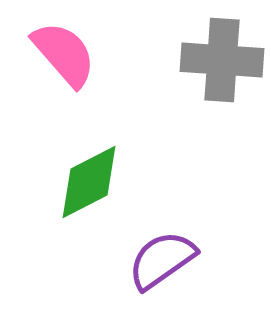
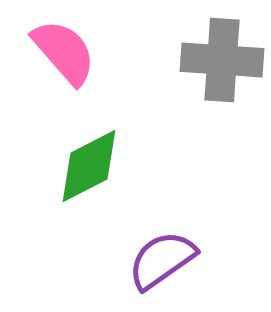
pink semicircle: moved 2 px up
green diamond: moved 16 px up
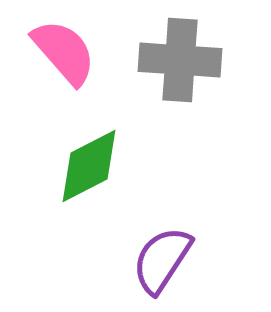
gray cross: moved 42 px left
purple semicircle: rotated 22 degrees counterclockwise
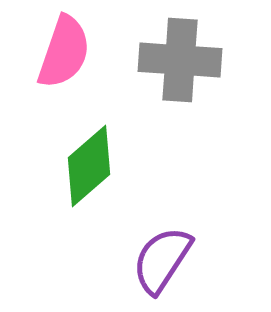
pink semicircle: rotated 60 degrees clockwise
green diamond: rotated 14 degrees counterclockwise
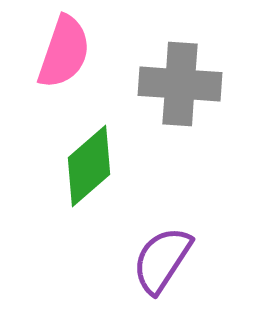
gray cross: moved 24 px down
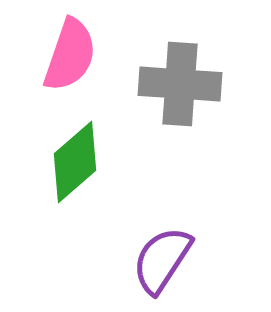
pink semicircle: moved 6 px right, 3 px down
green diamond: moved 14 px left, 4 px up
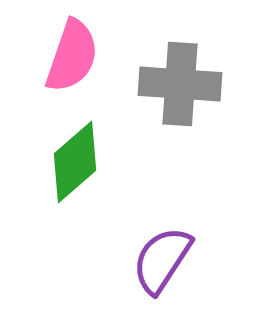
pink semicircle: moved 2 px right, 1 px down
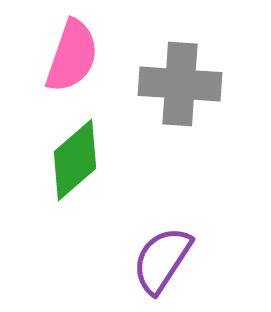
green diamond: moved 2 px up
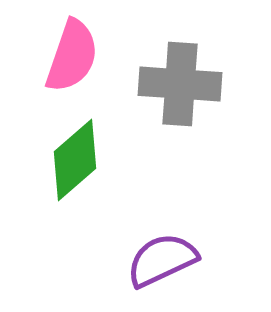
purple semicircle: rotated 32 degrees clockwise
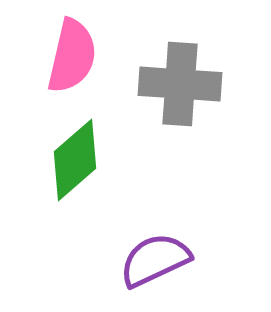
pink semicircle: rotated 6 degrees counterclockwise
purple semicircle: moved 7 px left
